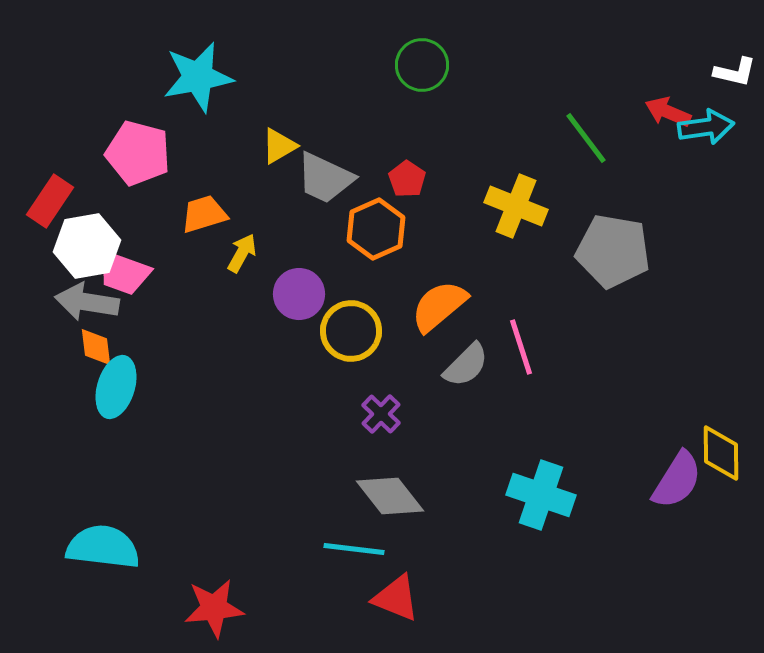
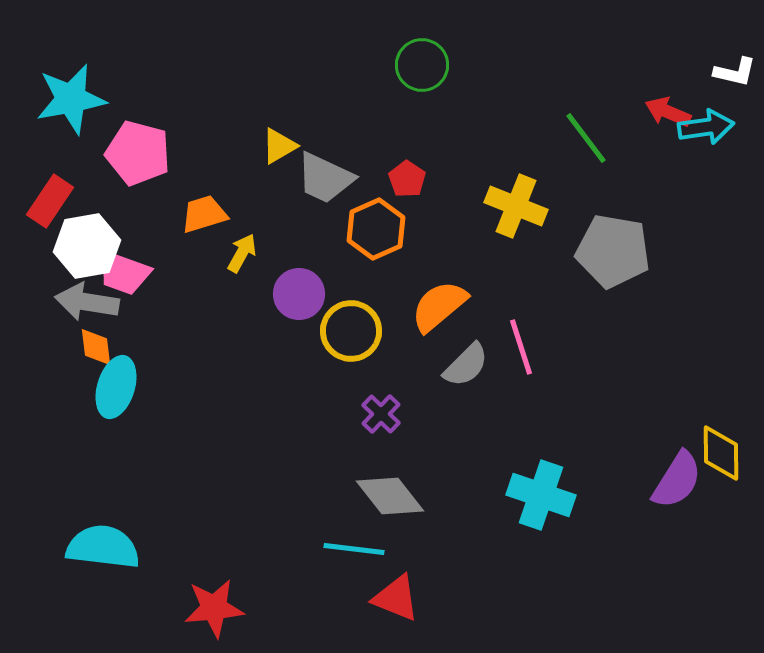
cyan star: moved 127 px left, 22 px down
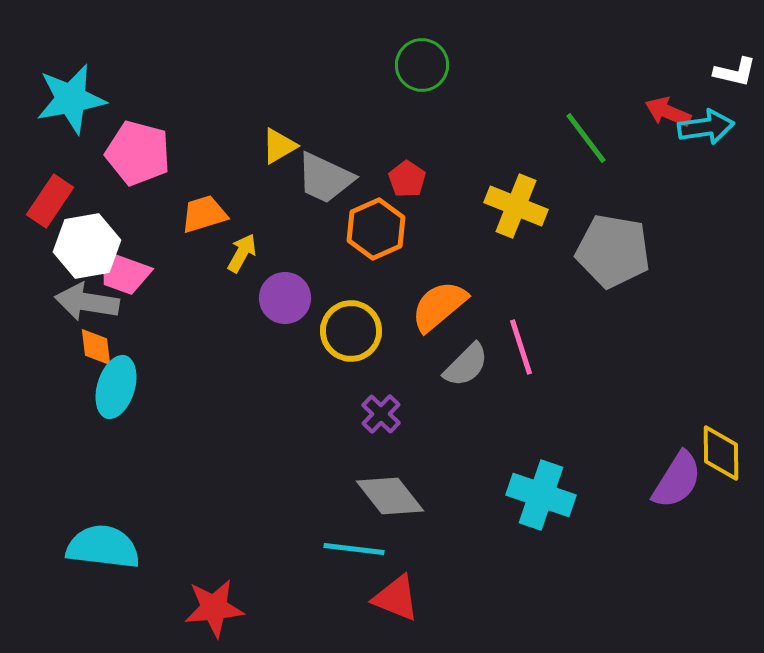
purple circle: moved 14 px left, 4 px down
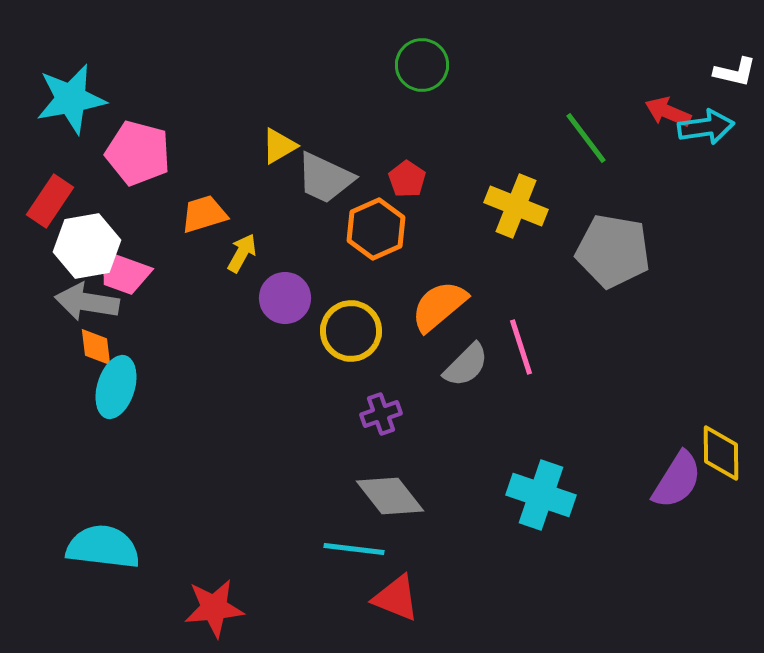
purple cross: rotated 27 degrees clockwise
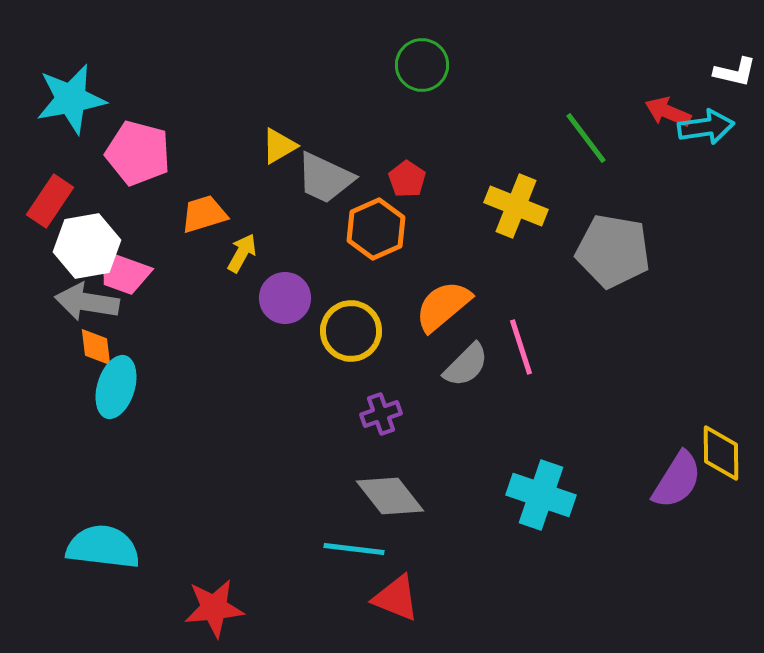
orange semicircle: moved 4 px right
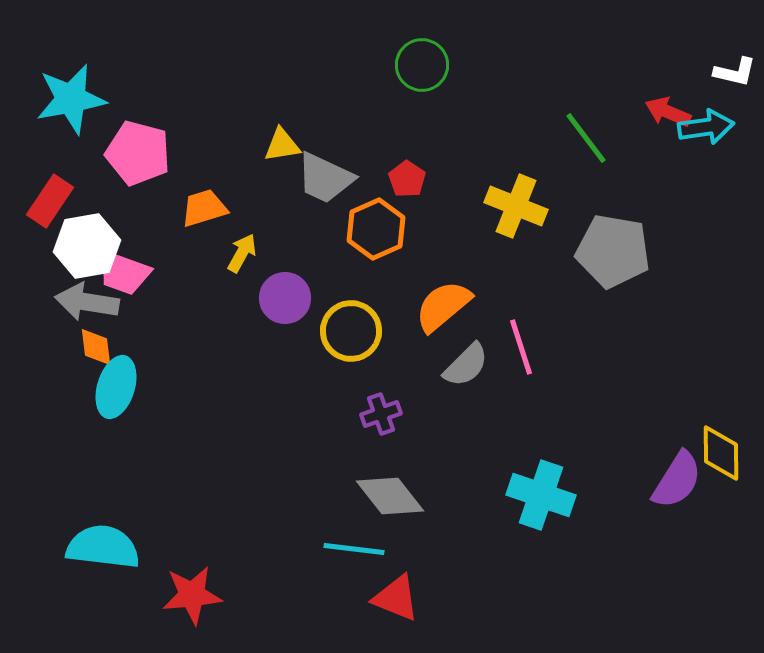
yellow triangle: moved 3 px right, 1 px up; rotated 21 degrees clockwise
orange trapezoid: moved 6 px up
red star: moved 22 px left, 13 px up
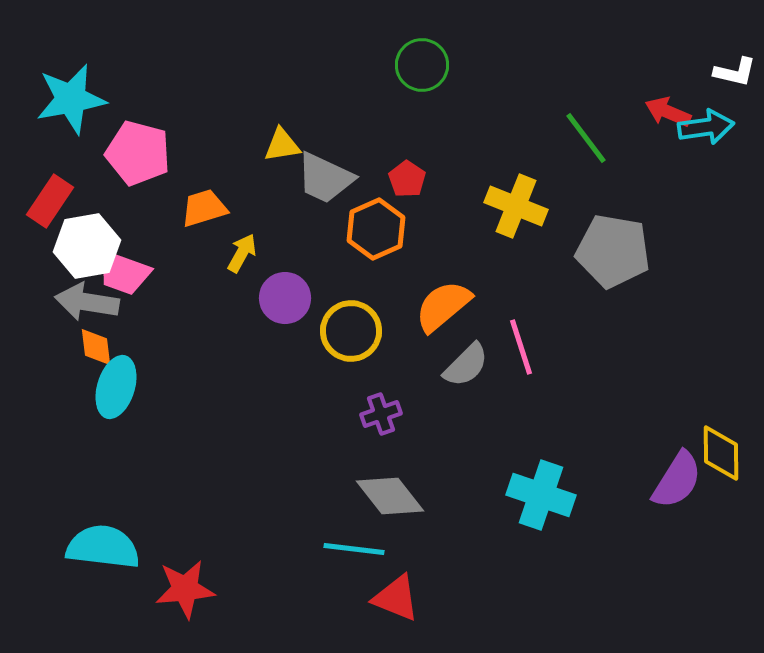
red star: moved 7 px left, 6 px up
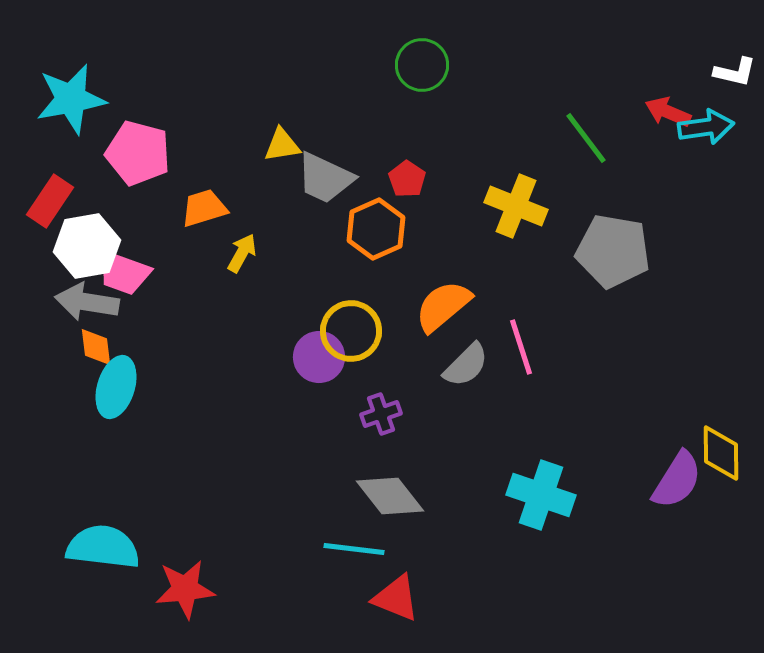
purple circle: moved 34 px right, 59 px down
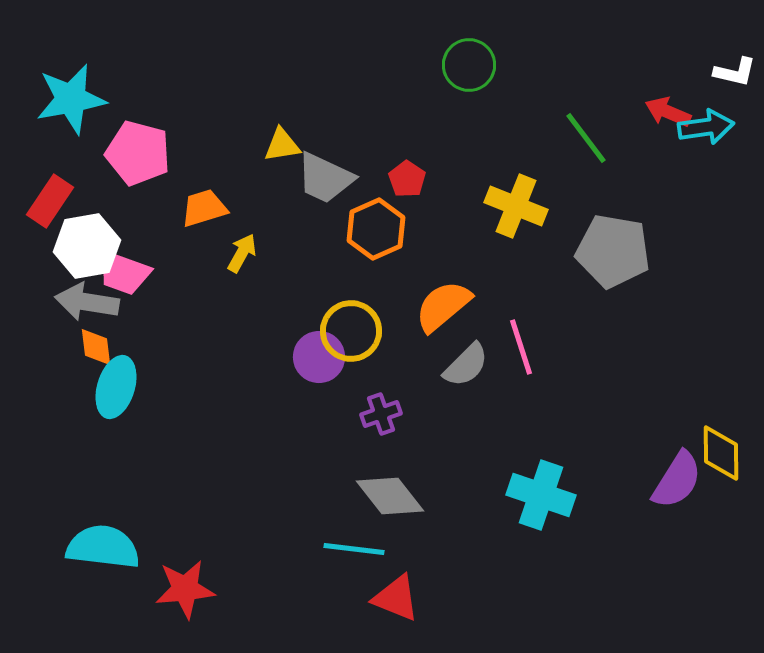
green circle: moved 47 px right
